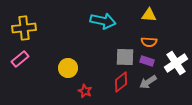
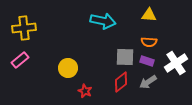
pink rectangle: moved 1 px down
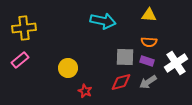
red diamond: rotated 25 degrees clockwise
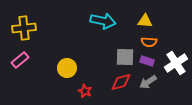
yellow triangle: moved 4 px left, 6 px down
yellow circle: moved 1 px left
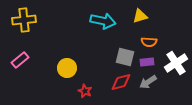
yellow triangle: moved 5 px left, 5 px up; rotated 21 degrees counterclockwise
yellow cross: moved 8 px up
gray square: rotated 12 degrees clockwise
purple rectangle: moved 1 px down; rotated 24 degrees counterclockwise
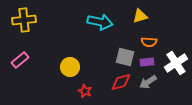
cyan arrow: moved 3 px left, 1 px down
yellow circle: moved 3 px right, 1 px up
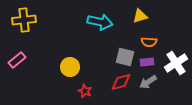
pink rectangle: moved 3 px left
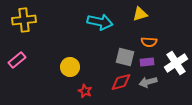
yellow triangle: moved 2 px up
gray arrow: rotated 18 degrees clockwise
